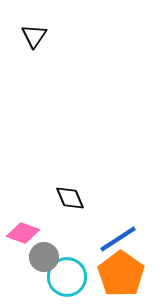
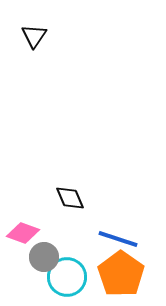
blue line: rotated 51 degrees clockwise
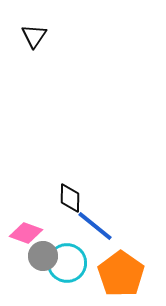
black diamond: rotated 24 degrees clockwise
pink diamond: moved 3 px right
blue line: moved 23 px left, 13 px up; rotated 21 degrees clockwise
gray circle: moved 1 px left, 1 px up
cyan circle: moved 14 px up
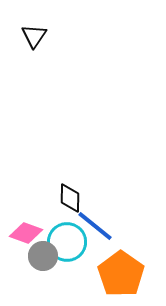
cyan circle: moved 21 px up
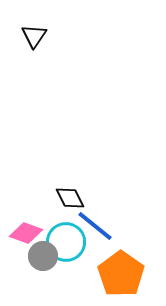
black diamond: rotated 28 degrees counterclockwise
cyan circle: moved 1 px left
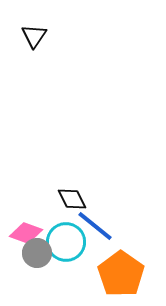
black diamond: moved 2 px right, 1 px down
gray circle: moved 6 px left, 3 px up
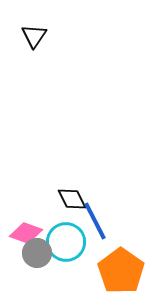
blue line: moved 5 px up; rotated 24 degrees clockwise
orange pentagon: moved 3 px up
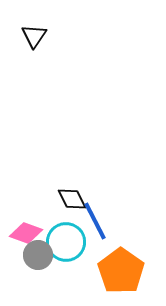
gray circle: moved 1 px right, 2 px down
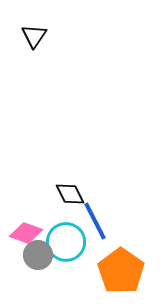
black diamond: moved 2 px left, 5 px up
